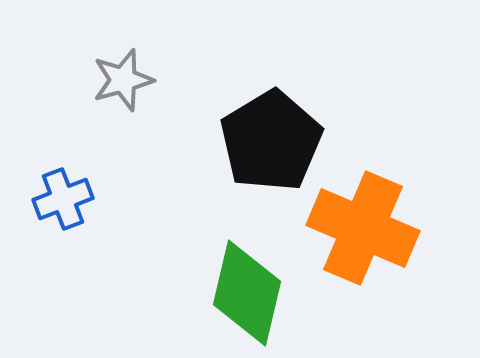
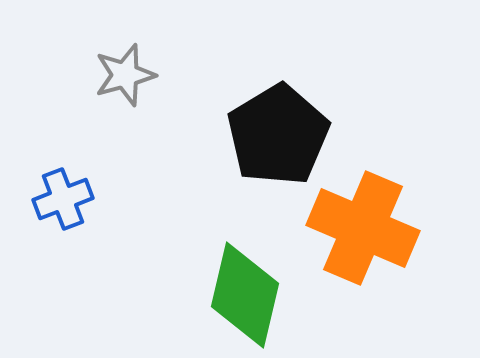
gray star: moved 2 px right, 5 px up
black pentagon: moved 7 px right, 6 px up
green diamond: moved 2 px left, 2 px down
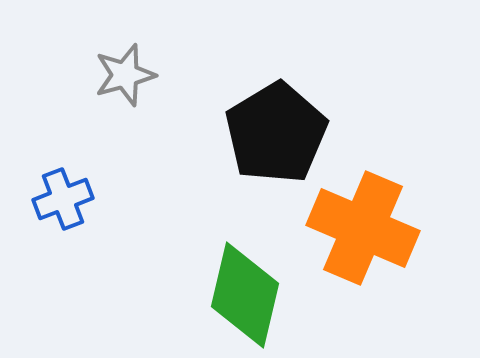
black pentagon: moved 2 px left, 2 px up
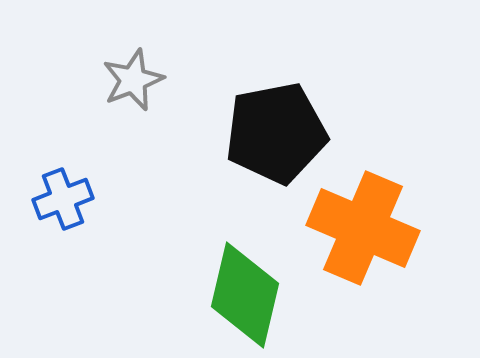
gray star: moved 8 px right, 5 px down; rotated 6 degrees counterclockwise
black pentagon: rotated 20 degrees clockwise
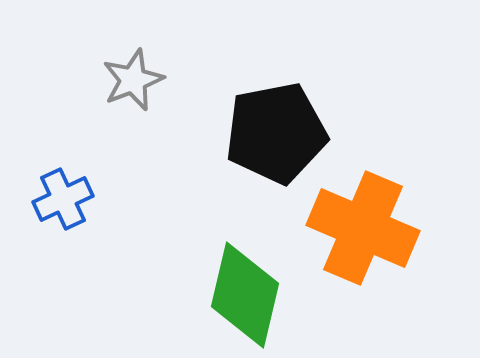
blue cross: rotated 4 degrees counterclockwise
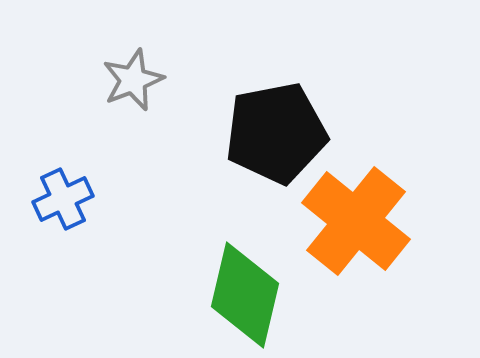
orange cross: moved 7 px left, 7 px up; rotated 16 degrees clockwise
